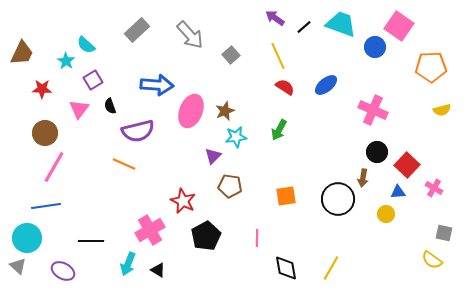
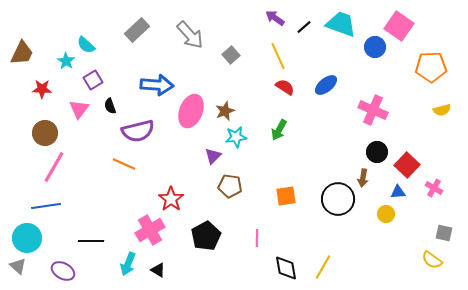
red star at (183, 201): moved 12 px left, 2 px up; rotated 10 degrees clockwise
yellow line at (331, 268): moved 8 px left, 1 px up
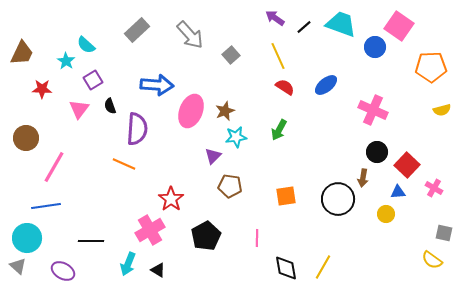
purple semicircle at (138, 131): moved 1 px left, 2 px up; rotated 72 degrees counterclockwise
brown circle at (45, 133): moved 19 px left, 5 px down
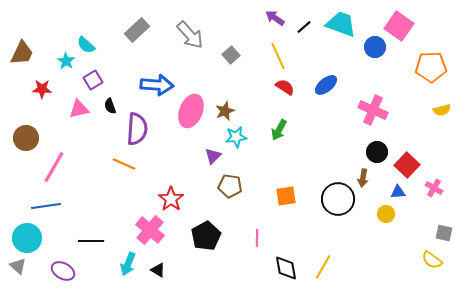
pink triangle at (79, 109): rotated 40 degrees clockwise
pink cross at (150, 230): rotated 20 degrees counterclockwise
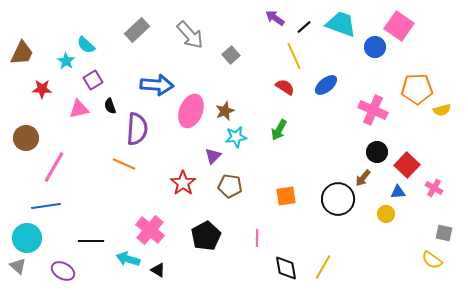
yellow line at (278, 56): moved 16 px right
orange pentagon at (431, 67): moved 14 px left, 22 px down
brown arrow at (363, 178): rotated 30 degrees clockwise
red star at (171, 199): moved 12 px right, 16 px up
cyan arrow at (128, 264): moved 5 px up; rotated 85 degrees clockwise
